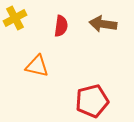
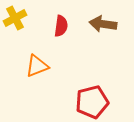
orange triangle: rotated 35 degrees counterclockwise
red pentagon: moved 1 px down
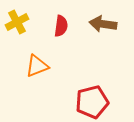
yellow cross: moved 2 px right, 4 px down
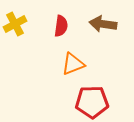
yellow cross: moved 2 px left, 2 px down
orange triangle: moved 36 px right, 2 px up
red pentagon: rotated 12 degrees clockwise
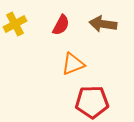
red semicircle: moved 1 px up; rotated 20 degrees clockwise
